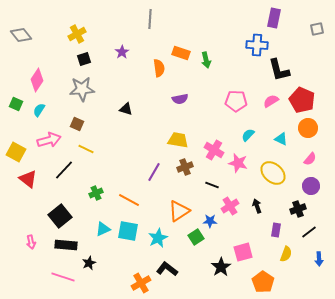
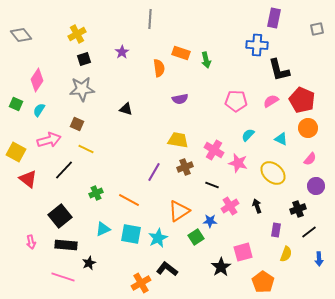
purple circle at (311, 186): moved 5 px right
cyan square at (128, 231): moved 3 px right, 3 px down
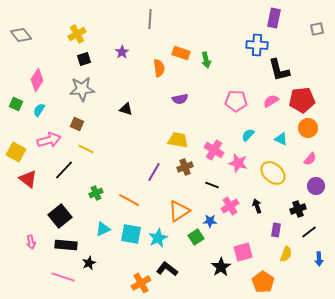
red pentagon at (302, 100): rotated 30 degrees counterclockwise
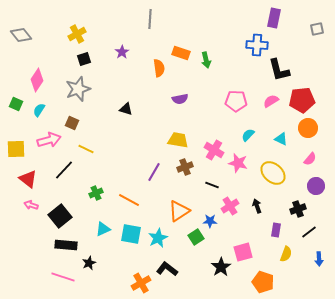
gray star at (82, 89): moved 4 px left; rotated 15 degrees counterclockwise
brown square at (77, 124): moved 5 px left, 1 px up
yellow square at (16, 152): moved 3 px up; rotated 30 degrees counterclockwise
pink arrow at (31, 242): moved 37 px up; rotated 120 degrees clockwise
orange pentagon at (263, 282): rotated 15 degrees counterclockwise
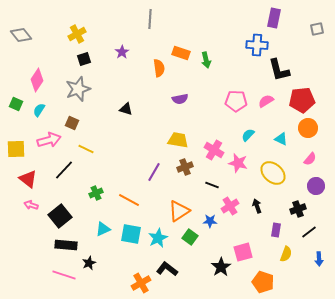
pink semicircle at (271, 101): moved 5 px left
green square at (196, 237): moved 6 px left; rotated 21 degrees counterclockwise
pink line at (63, 277): moved 1 px right, 2 px up
